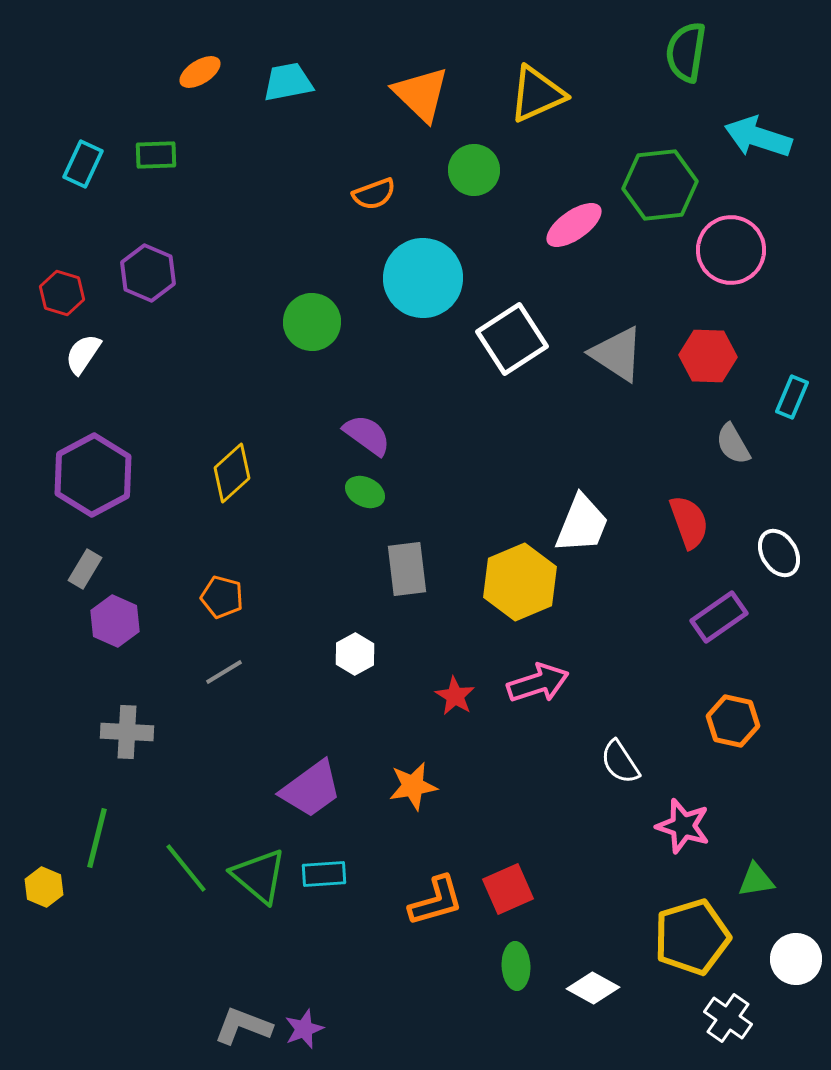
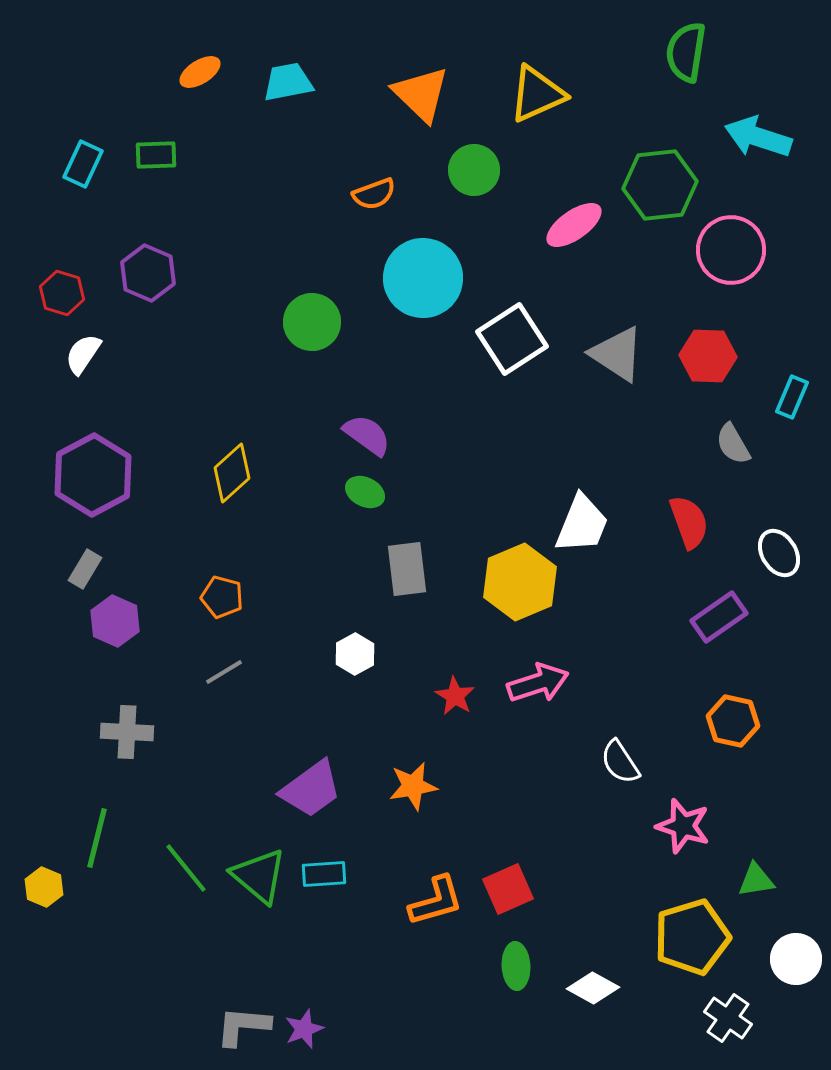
gray L-shape at (243, 1026): rotated 16 degrees counterclockwise
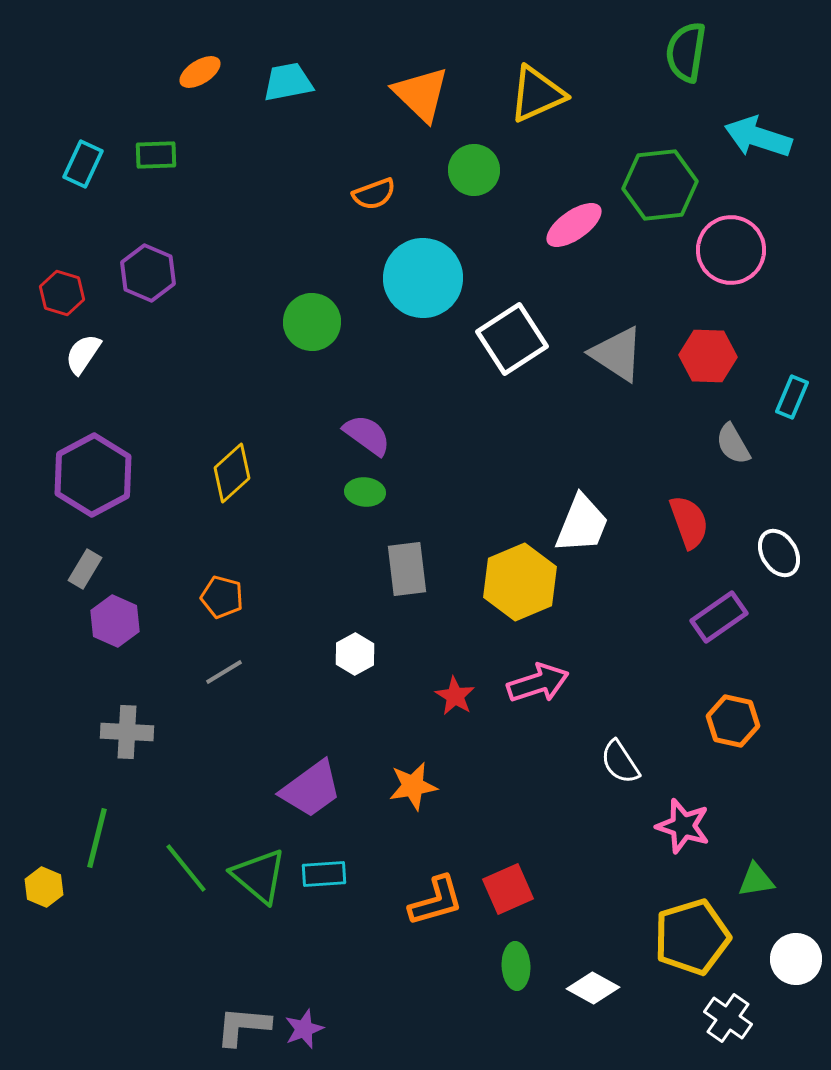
green ellipse at (365, 492): rotated 21 degrees counterclockwise
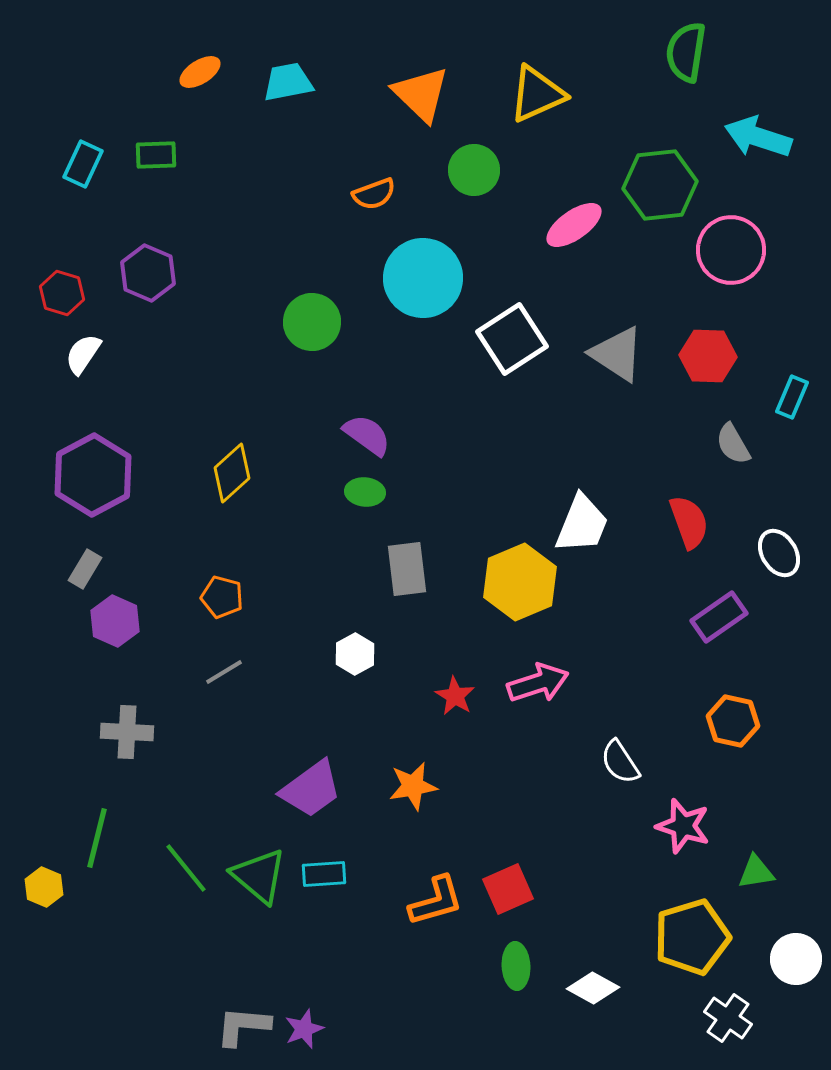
green triangle at (756, 880): moved 8 px up
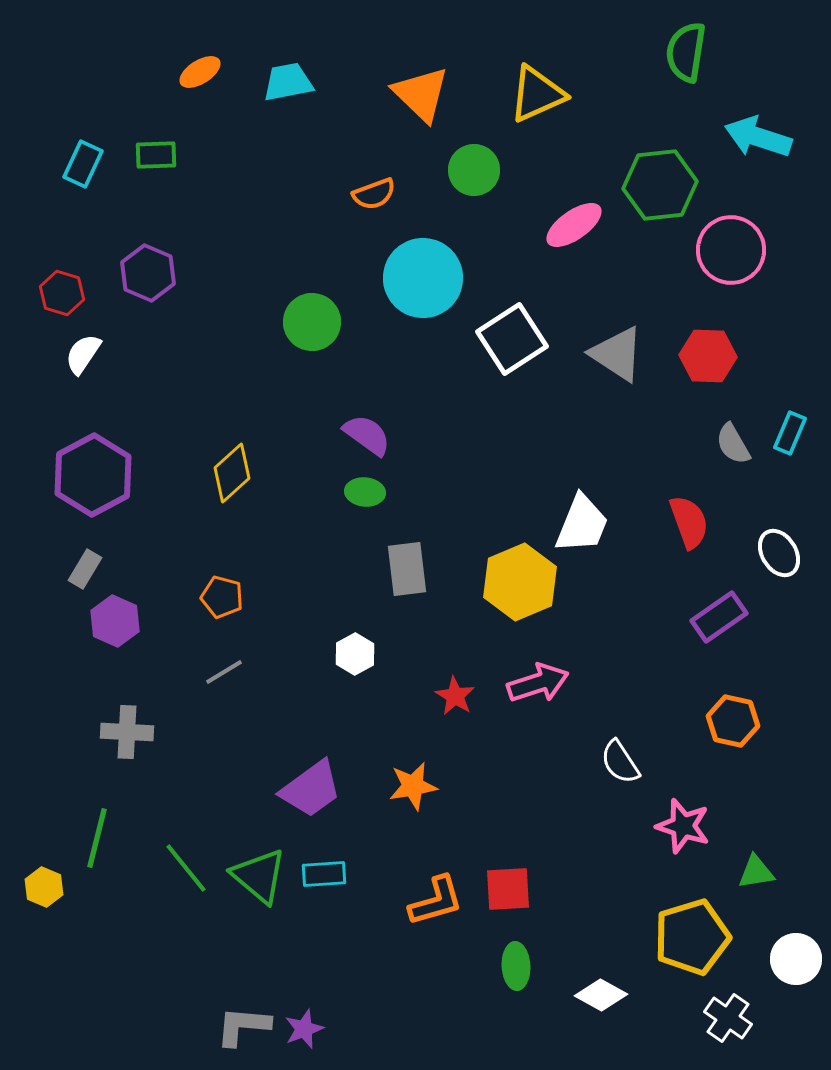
cyan rectangle at (792, 397): moved 2 px left, 36 px down
red square at (508, 889): rotated 21 degrees clockwise
white diamond at (593, 988): moved 8 px right, 7 px down
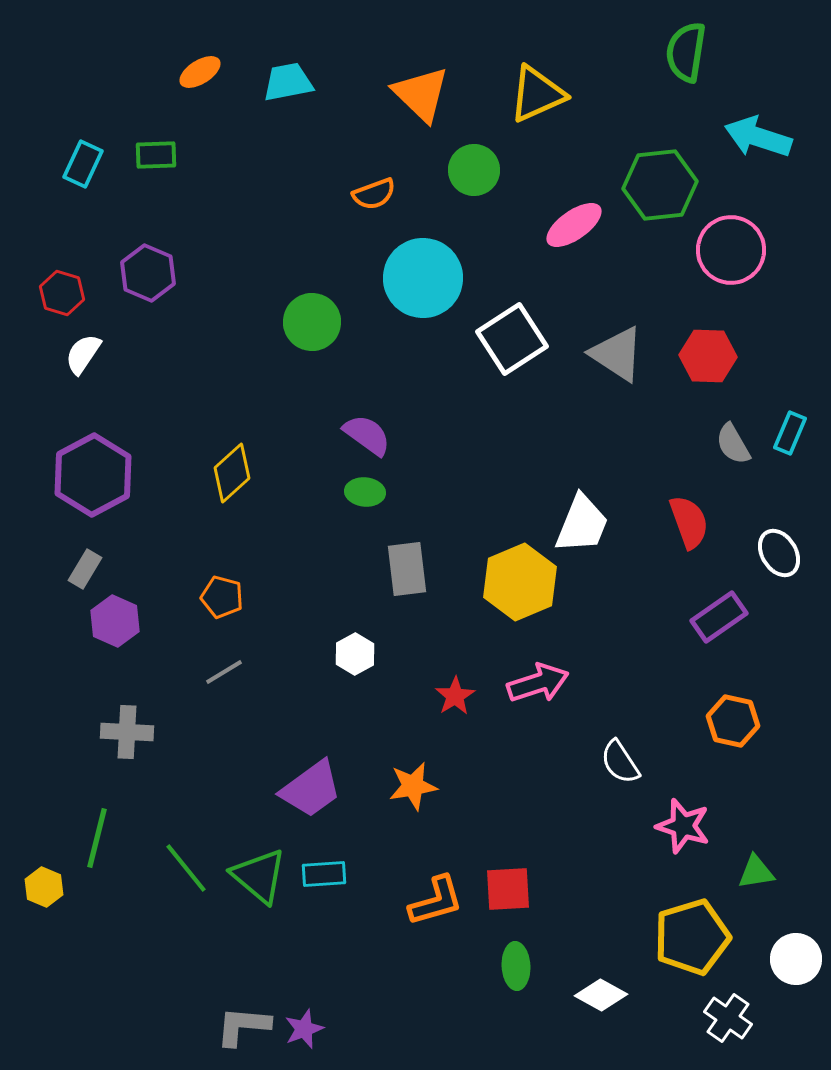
red star at (455, 696): rotated 9 degrees clockwise
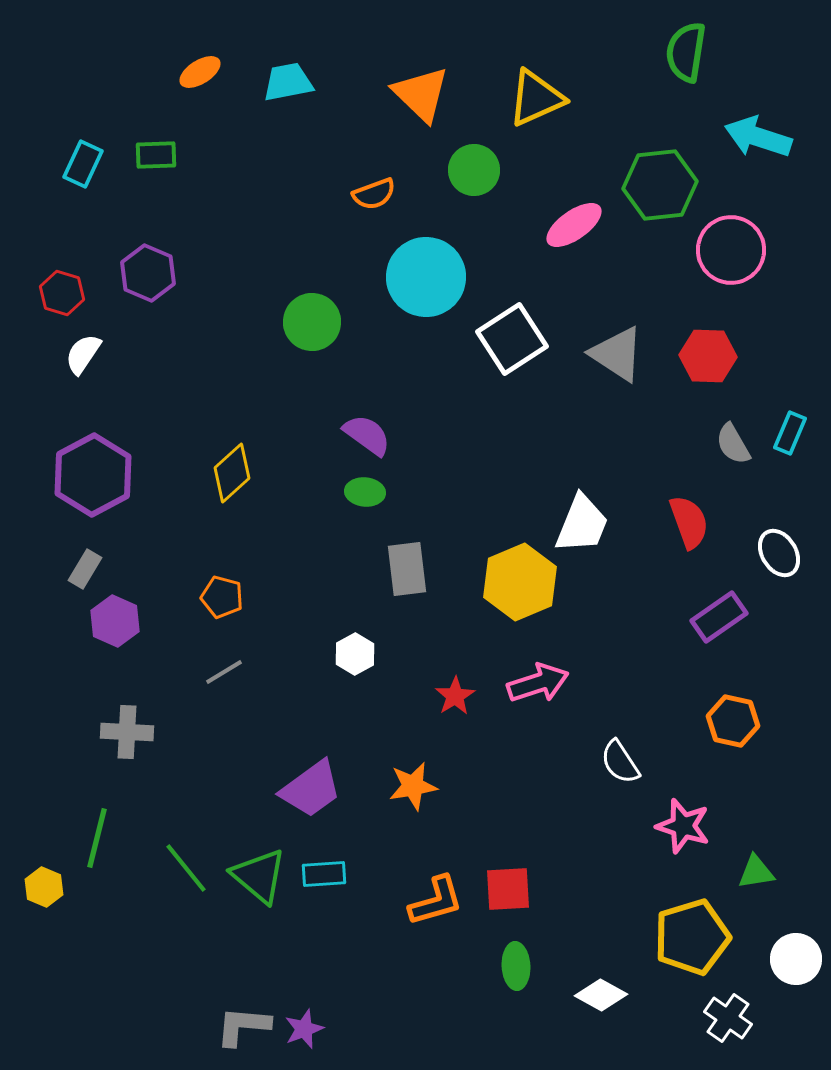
yellow triangle at (537, 94): moved 1 px left, 4 px down
cyan circle at (423, 278): moved 3 px right, 1 px up
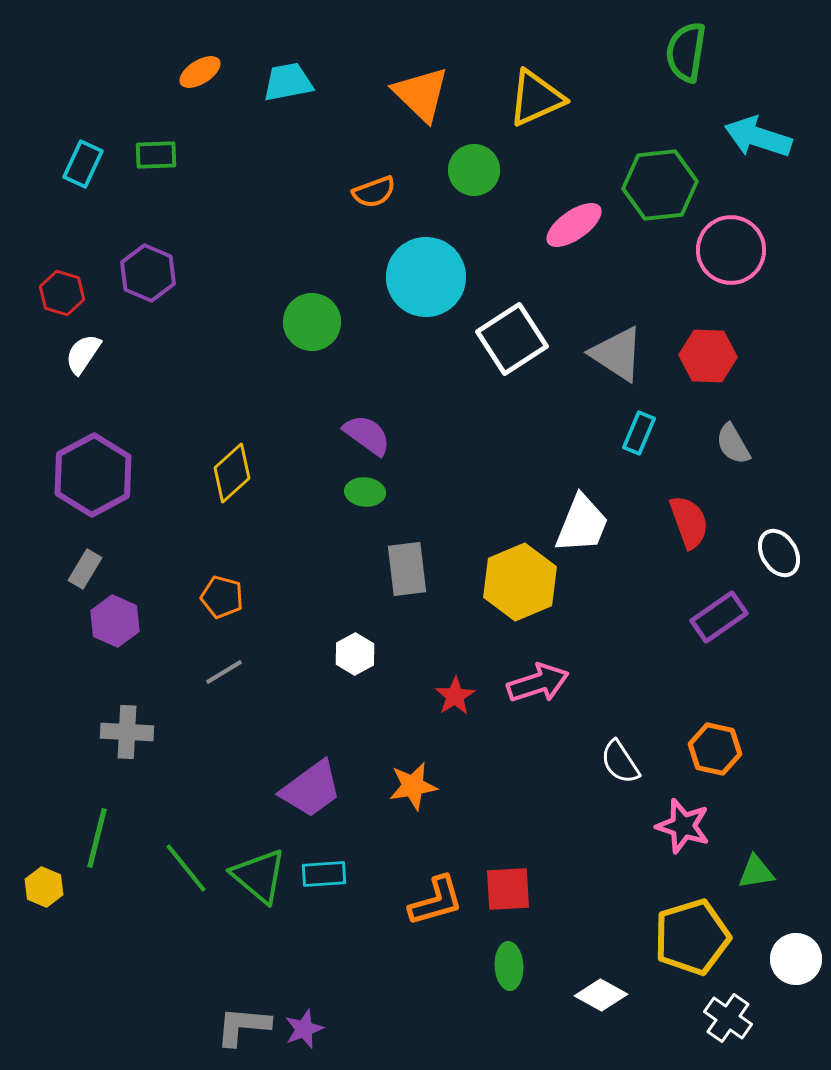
orange semicircle at (374, 194): moved 2 px up
cyan rectangle at (790, 433): moved 151 px left
orange hexagon at (733, 721): moved 18 px left, 28 px down
green ellipse at (516, 966): moved 7 px left
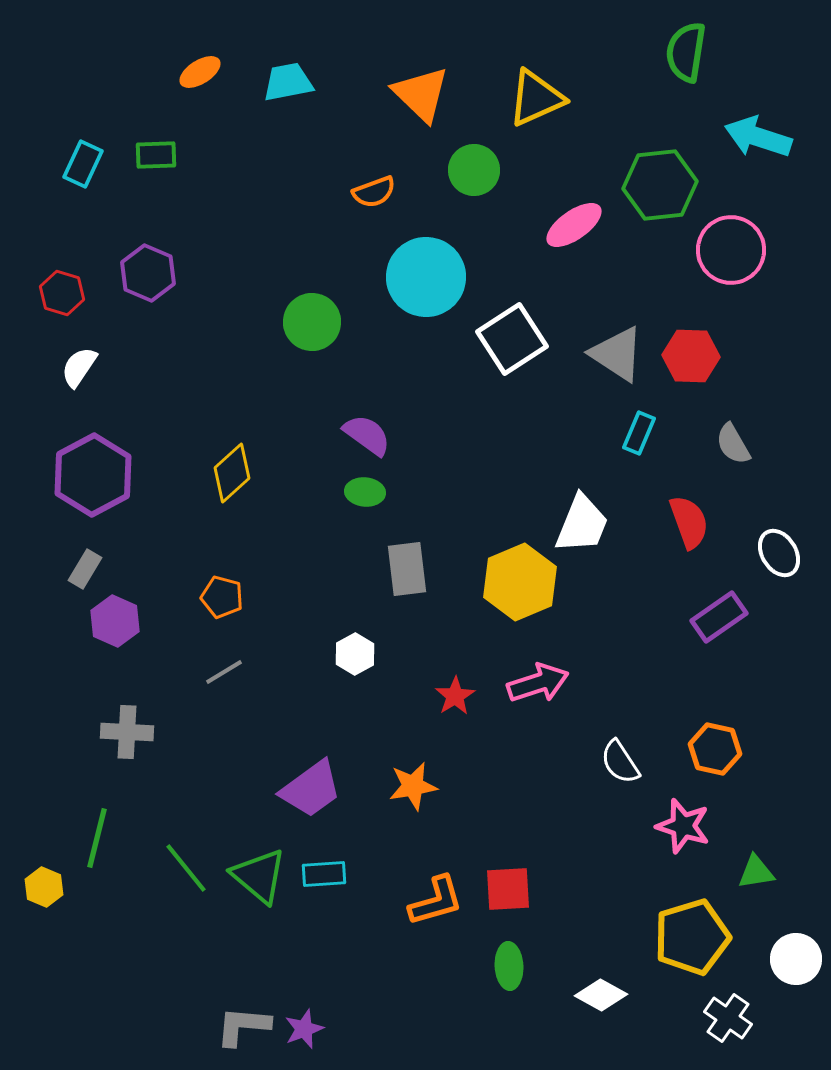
white semicircle at (83, 354): moved 4 px left, 13 px down
red hexagon at (708, 356): moved 17 px left
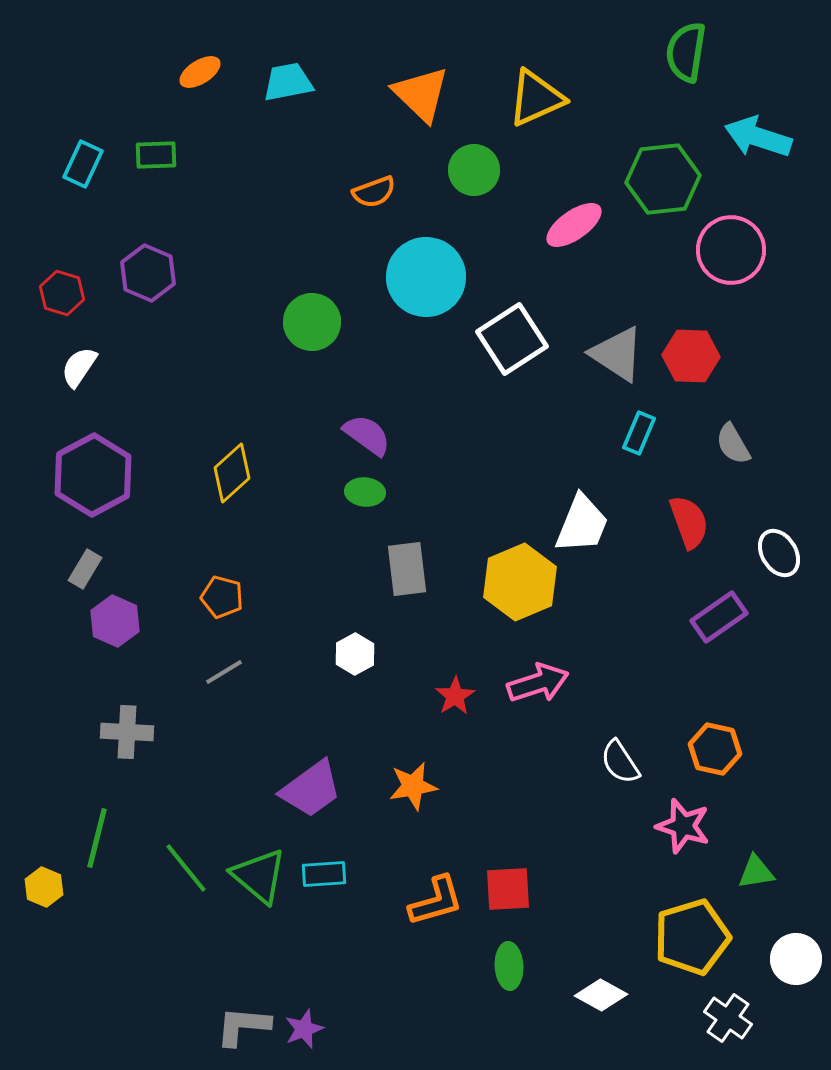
green hexagon at (660, 185): moved 3 px right, 6 px up
